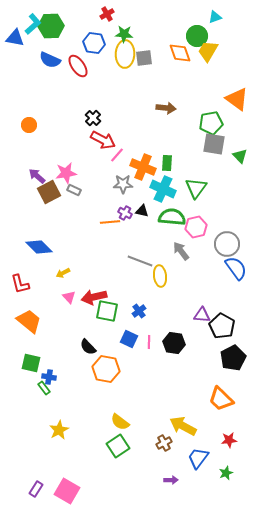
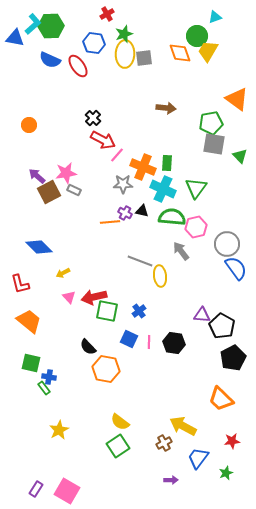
green star at (124, 34): rotated 24 degrees counterclockwise
red star at (229, 440): moved 3 px right, 1 px down
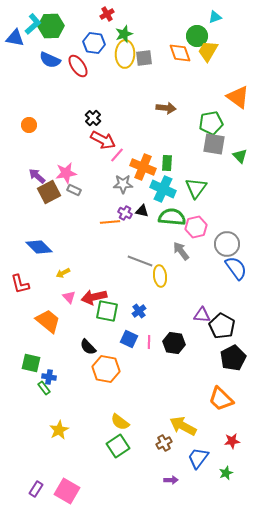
orange triangle at (237, 99): moved 1 px right, 2 px up
orange trapezoid at (29, 321): moved 19 px right
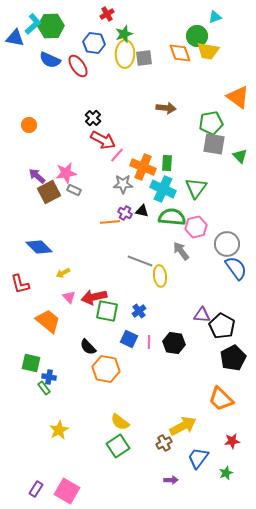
yellow trapezoid at (208, 51): rotated 110 degrees counterclockwise
yellow arrow at (183, 426): rotated 124 degrees clockwise
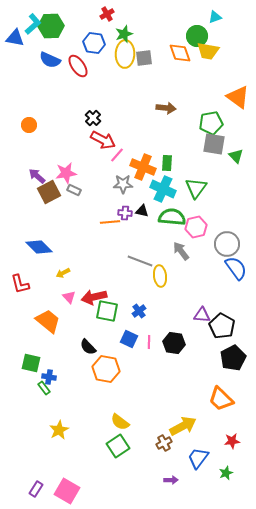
green triangle at (240, 156): moved 4 px left
purple cross at (125, 213): rotated 24 degrees counterclockwise
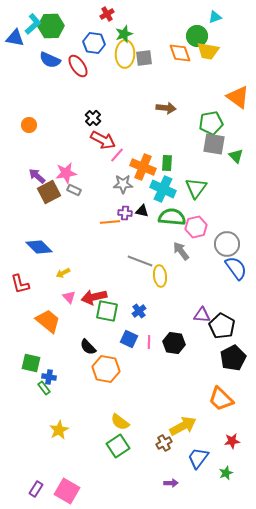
purple arrow at (171, 480): moved 3 px down
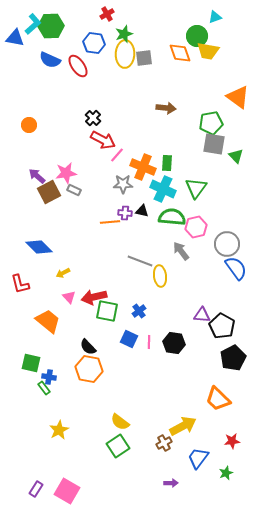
orange hexagon at (106, 369): moved 17 px left
orange trapezoid at (221, 399): moved 3 px left
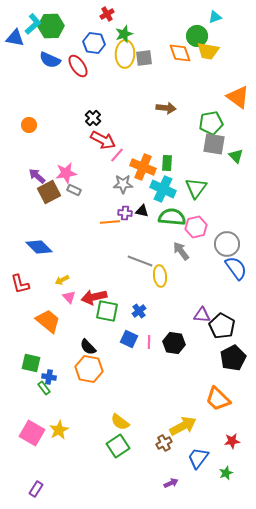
yellow arrow at (63, 273): moved 1 px left, 7 px down
purple arrow at (171, 483): rotated 24 degrees counterclockwise
pink square at (67, 491): moved 35 px left, 58 px up
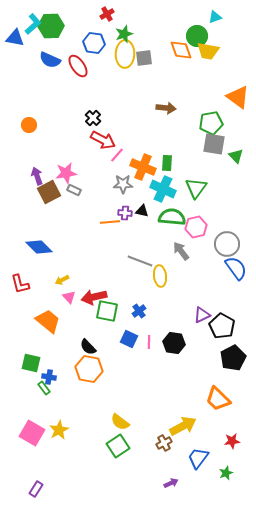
orange diamond at (180, 53): moved 1 px right, 3 px up
purple arrow at (37, 176): rotated 30 degrees clockwise
purple triangle at (202, 315): rotated 30 degrees counterclockwise
